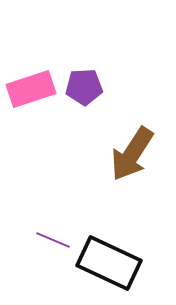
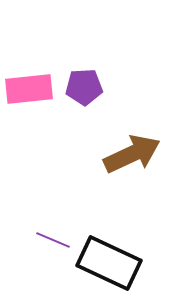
pink rectangle: moved 2 px left; rotated 12 degrees clockwise
brown arrow: rotated 148 degrees counterclockwise
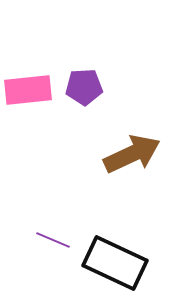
pink rectangle: moved 1 px left, 1 px down
black rectangle: moved 6 px right
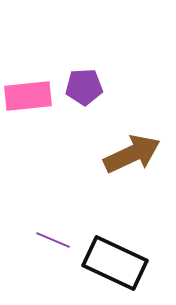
pink rectangle: moved 6 px down
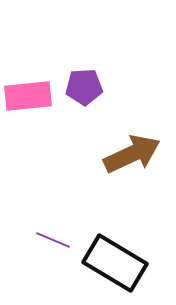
black rectangle: rotated 6 degrees clockwise
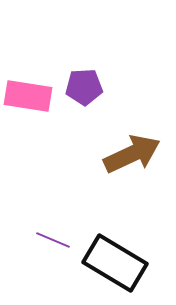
pink rectangle: rotated 15 degrees clockwise
